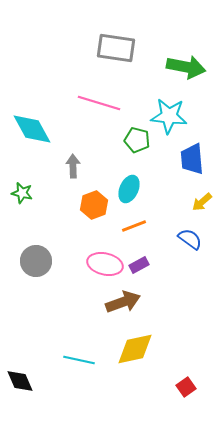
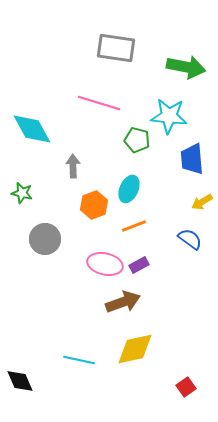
yellow arrow: rotated 10 degrees clockwise
gray circle: moved 9 px right, 22 px up
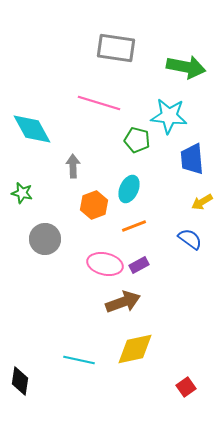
black diamond: rotated 32 degrees clockwise
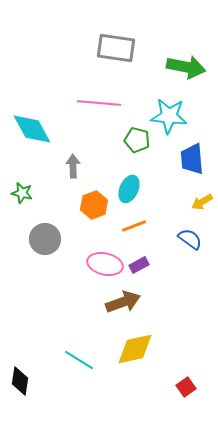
pink line: rotated 12 degrees counterclockwise
cyan line: rotated 20 degrees clockwise
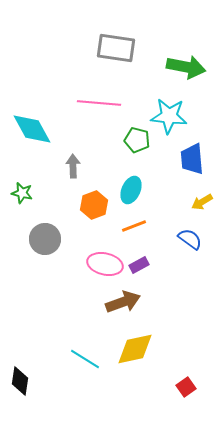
cyan ellipse: moved 2 px right, 1 px down
cyan line: moved 6 px right, 1 px up
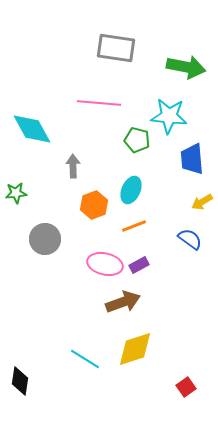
green star: moved 6 px left; rotated 20 degrees counterclockwise
yellow diamond: rotated 6 degrees counterclockwise
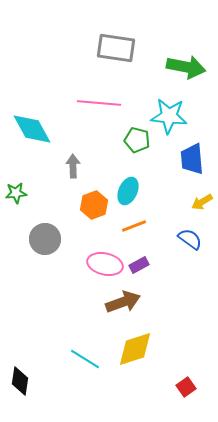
cyan ellipse: moved 3 px left, 1 px down
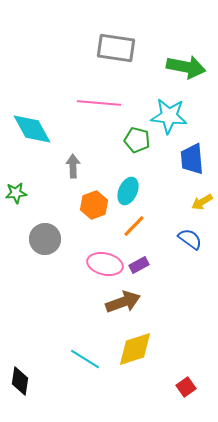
orange line: rotated 25 degrees counterclockwise
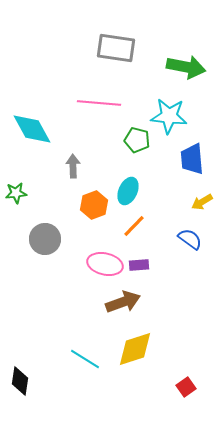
purple rectangle: rotated 24 degrees clockwise
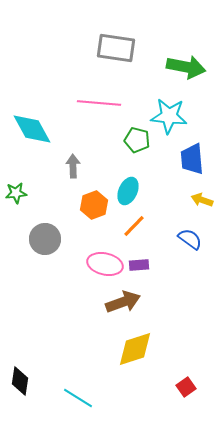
yellow arrow: moved 2 px up; rotated 50 degrees clockwise
cyan line: moved 7 px left, 39 px down
